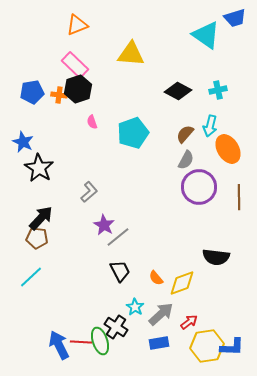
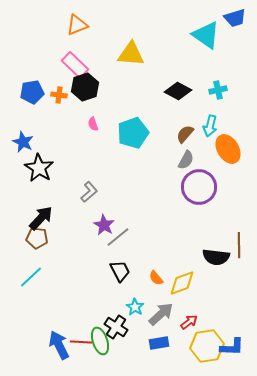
black hexagon: moved 7 px right, 2 px up
pink semicircle: moved 1 px right, 2 px down
brown line: moved 48 px down
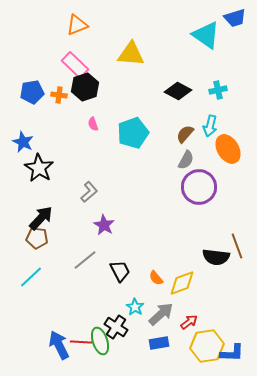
gray line: moved 33 px left, 23 px down
brown line: moved 2 px left, 1 px down; rotated 20 degrees counterclockwise
blue L-shape: moved 6 px down
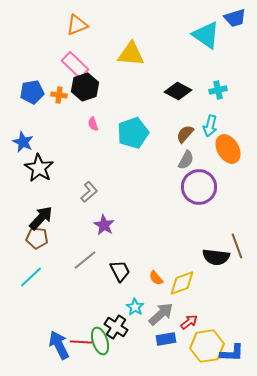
blue rectangle: moved 7 px right, 4 px up
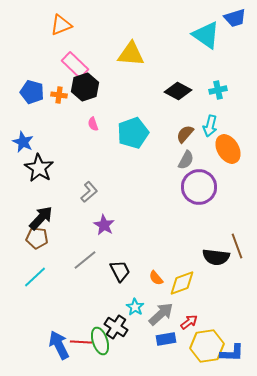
orange triangle: moved 16 px left
blue pentagon: rotated 25 degrees clockwise
cyan line: moved 4 px right
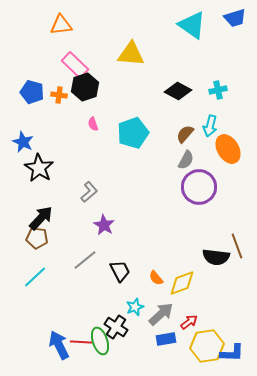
orange triangle: rotated 15 degrees clockwise
cyan triangle: moved 14 px left, 10 px up
cyan star: rotated 18 degrees clockwise
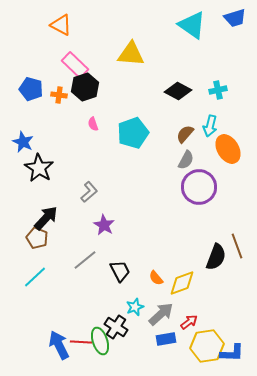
orange triangle: rotated 35 degrees clockwise
blue pentagon: moved 1 px left, 3 px up
black arrow: moved 5 px right
brown pentagon: rotated 15 degrees clockwise
black semicircle: rotated 76 degrees counterclockwise
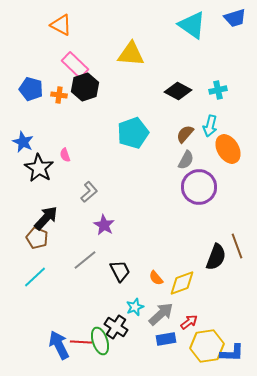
pink semicircle: moved 28 px left, 31 px down
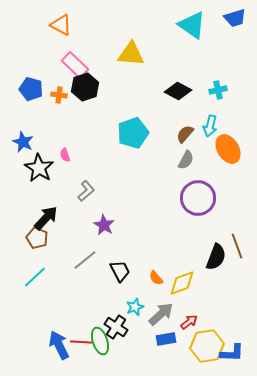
purple circle: moved 1 px left, 11 px down
gray L-shape: moved 3 px left, 1 px up
